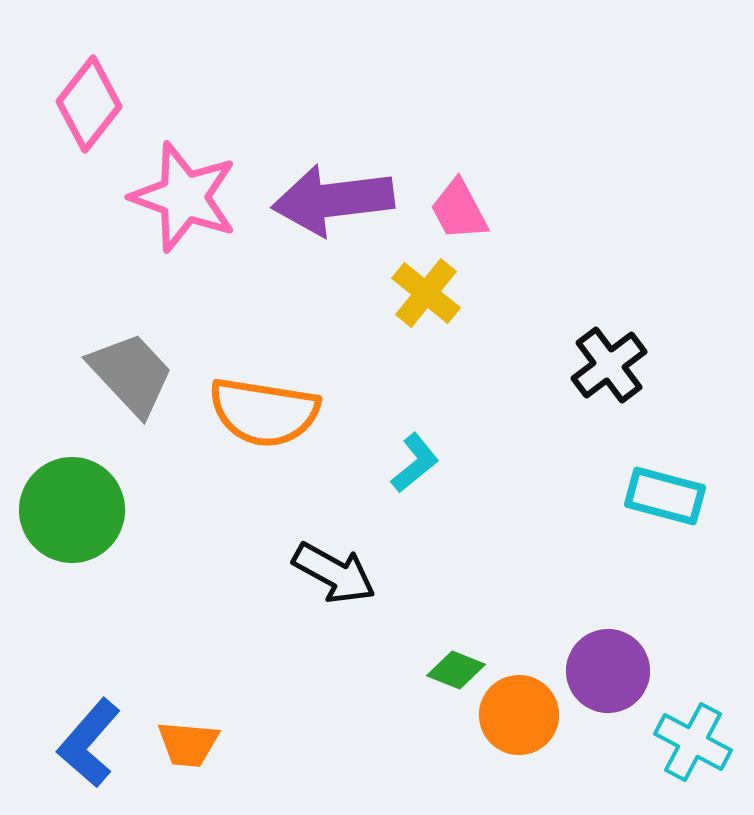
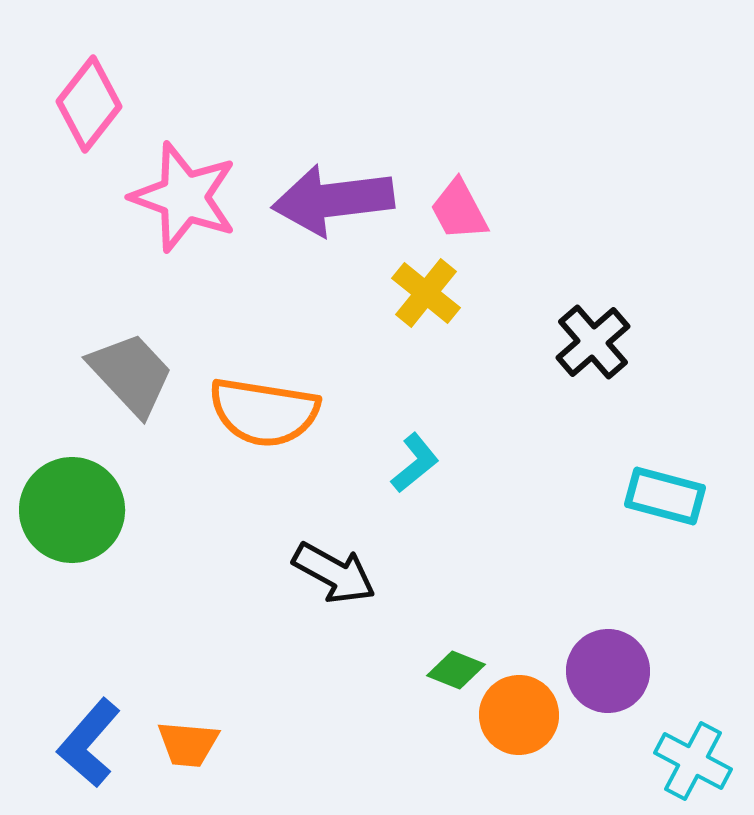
black cross: moved 16 px left, 23 px up; rotated 4 degrees counterclockwise
cyan cross: moved 19 px down
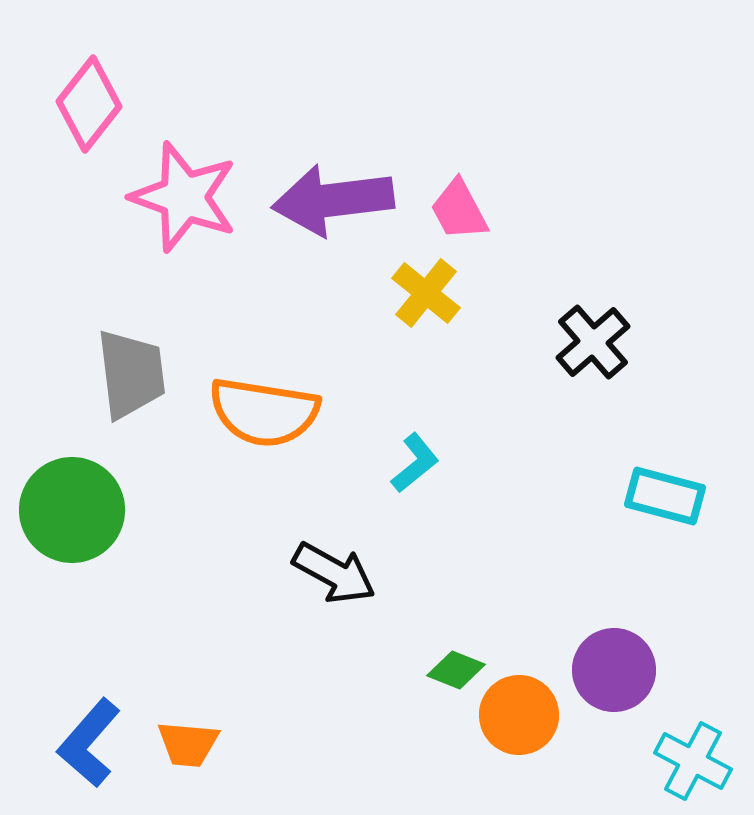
gray trapezoid: rotated 36 degrees clockwise
purple circle: moved 6 px right, 1 px up
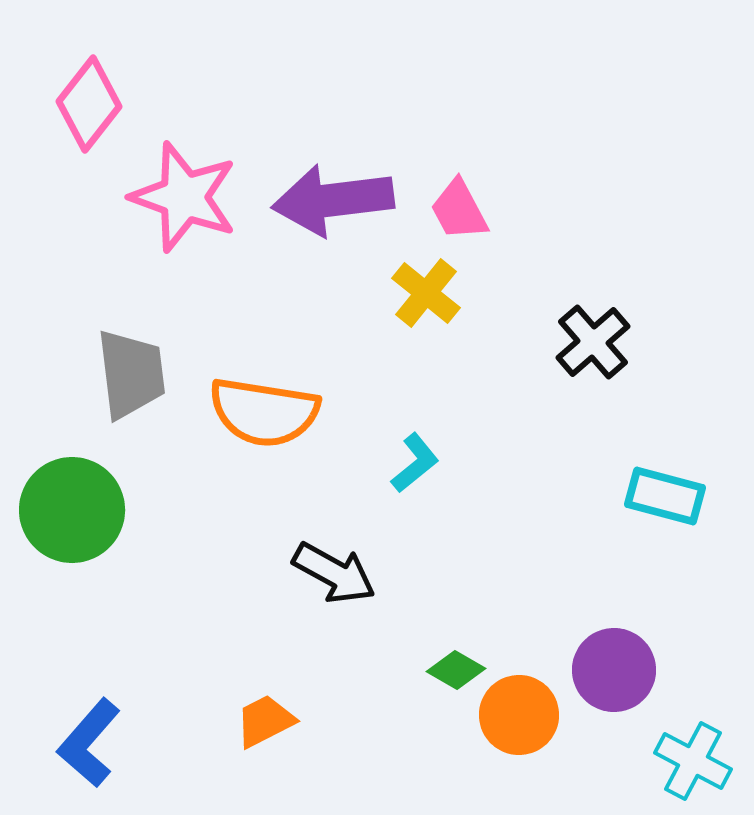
green diamond: rotated 8 degrees clockwise
orange trapezoid: moved 77 px right, 23 px up; rotated 148 degrees clockwise
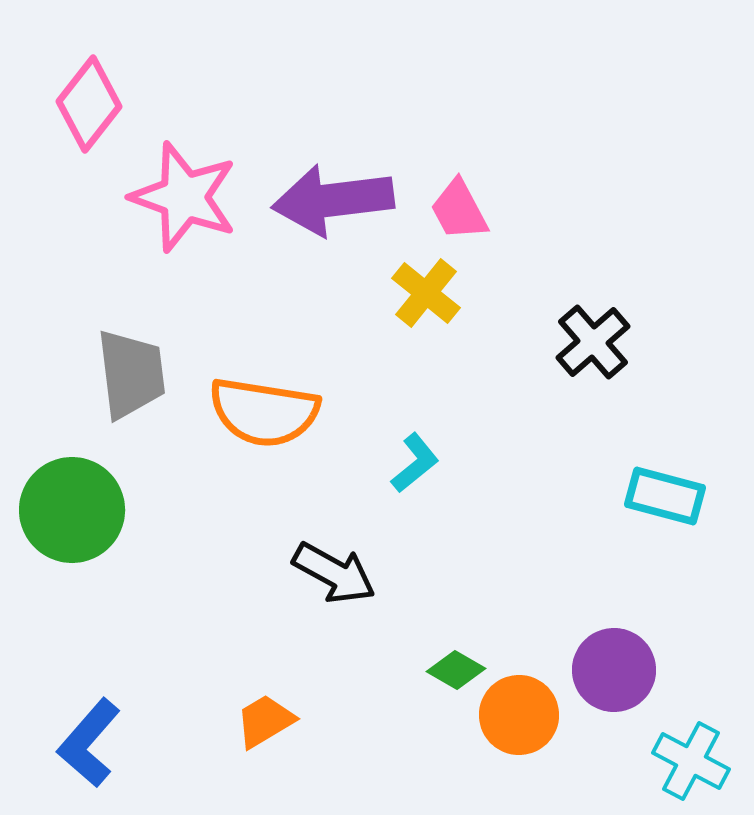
orange trapezoid: rotated 4 degrees counterclockwise
cyan cross: moved 2 px left
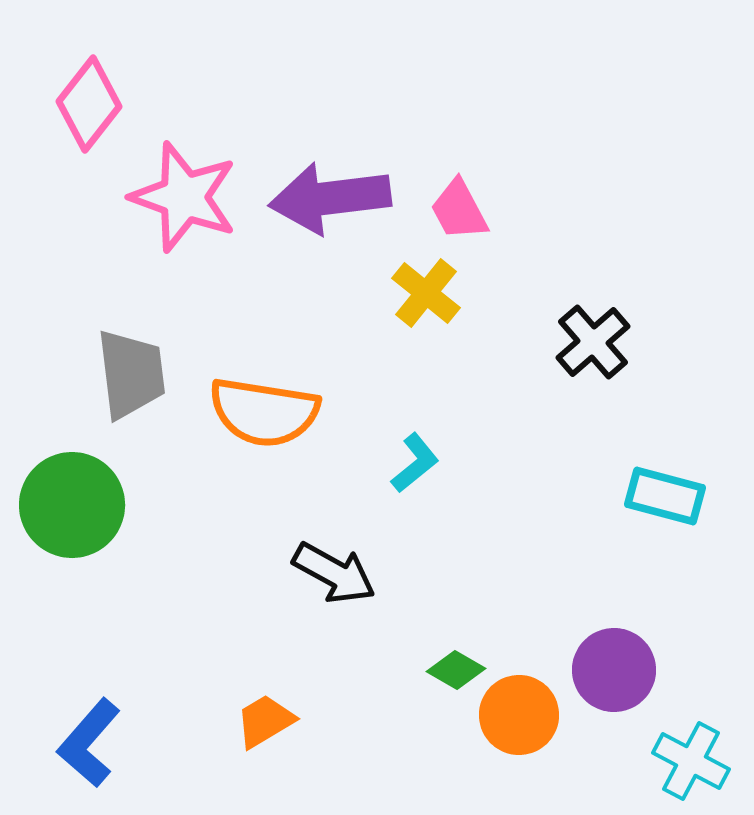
purple arrow: moved 3 px left, 2 px up
green circle: moved 5 px up
